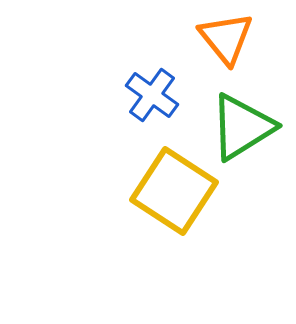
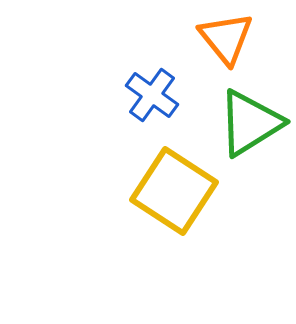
green triangle: moved 8 px right, 4 px up
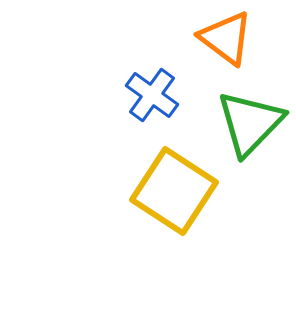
orange triangle: rotated 14 degrees counterclockwise
green triangle: rotated 14 degrees counterclockwise
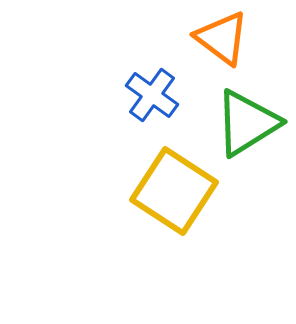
orange triangle: moved 4 px left
green triangle: moved 3 px left; rotated 14 degrees clockwise
